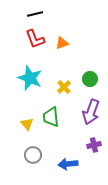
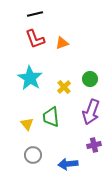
cyan star: rotated 10 degrees clockwise
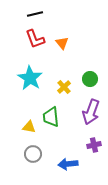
orange triangle: rotated 48 degrees counterclockwise
yellow triangle: moved 2 px right, 3 px down; rotated 40 degrees counterclockwise
gray circle: moved 1 px up
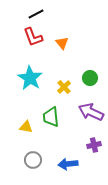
black line: moved 1 px right; rotated 14 degrees counterclockwise
red L-shape: moved 2 px left, 2 px up
green circle: moved 1 px up
purple arrow: rotated 95 degrees clockwise
yellow triangle: moved 3 px left
gray circle: moved 6 px down
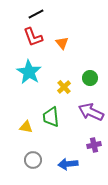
cyan star: moved 1 px left, 6 px up
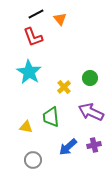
orange triangle: moved 2 px left, 24 px up
blue arrow: moved 17 px up; rotated 36 degrees counterclockwise
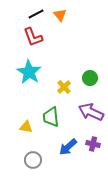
orange triangle: moved 4 px up
purple cross: moved 1 px left, 1 px up; rotated 24 degrees clockwise
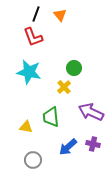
black line: rotated 42 degrees counterclockwise
cyan star: rotated 20 degrees counterclockwise
green circle: moved 16 px left, 10 px up
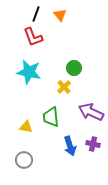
blue arrow: moved 2 px right, 1 px up; rotated 66 degrees counterclockwise
gray circle: moved 9 px left
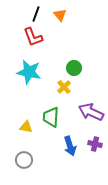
green trapezoid: rotated 10 degrees clockwise
purple cross: moved 2 px right
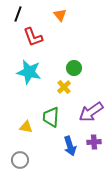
black line: moved 18 px left
purple arrow: rotated 60 degrees counterclockwise
purple cross: moved 1 px left, 2 px up; rotated 16 degrees counterclockwise
gray circle: moved 4 px left
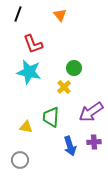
red L-shape: moved 7 px down
